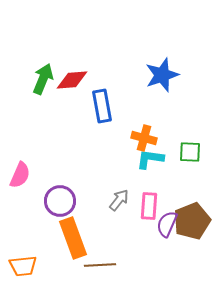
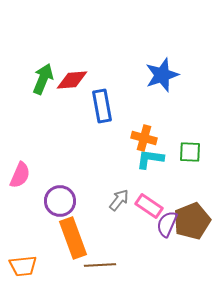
pink rectangle: rotated 60 degrees counterclockwise
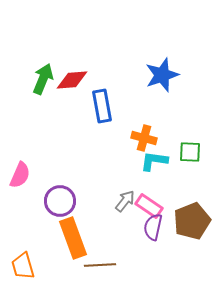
cyan L-shape: moved 4 px right, 2 px down
gray arrow: moved 6 px right, 1 px down
purple semicircle: moved 14 px left, 3 px down; rotated 12 degrees counterclockwise
orange trapezoid: rotated 80 degrees clockwise
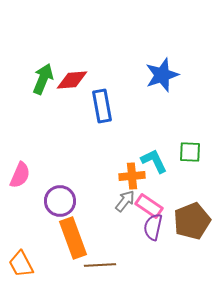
orange cross: moved 12 px left, 38 px down; rotated 20 degrees counterclockwise
cyan L-shape: rotated 56 degrees clockwise
orange trapezoid: moved 2 px left, 2 px up; rotated 12 degrees counterclockwise
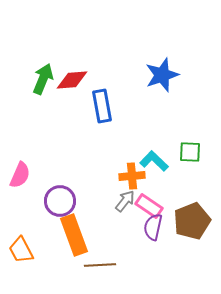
cyan L-shape: rotated 20 degrees counterclockwise
orange rectangle: moved 1 px right, 3 px up
orange trapezoid: moved 14 px up
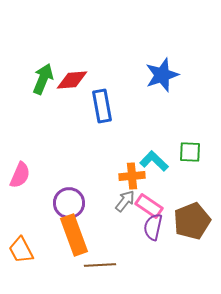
purple circle: moved 9 px right, 2 px down
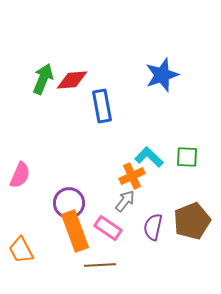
green square: moved 3 px left, 5 px down
cyan L-shape: moved 5 px left, 4 px up
orange cross: rotated 20 degrees counterclockwise
pink rectangle: moved 41 px left, 22 px down
orange rectangle: moved 1 px right, 4 px up
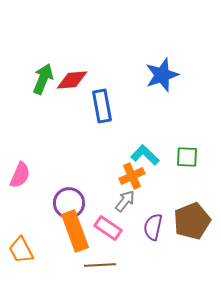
cyan L-shape: moved 4 px left, 2 px up
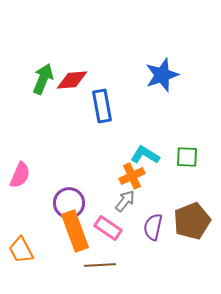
cyan L-shape: rotated 12 degrees counterclockwise
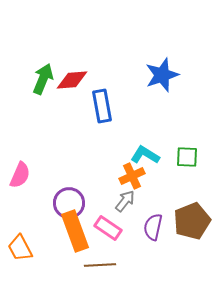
orange trapezoid: moved 1 px left, 2 px up
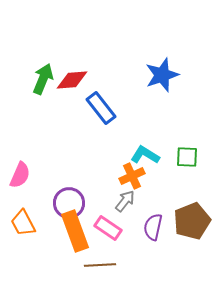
blue rectangle: moved 1 px left, 2 px down; rotated 28 degrees counterclockwise
orange trapezoid: moved 3 px right, 25 px up
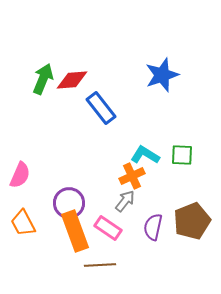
green square: moved 5 px left, 2 px up
